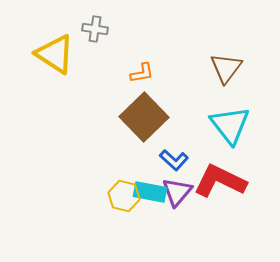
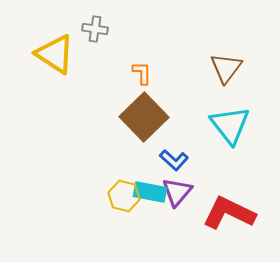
orange L-shape: rotated 80 degrees counterclockwise
red L-shape: moved 9 px right, 32 px down
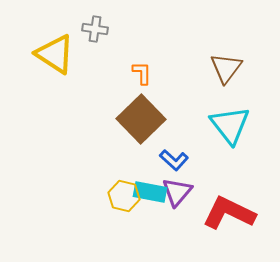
brown square: moved 3 px left, 2 px down
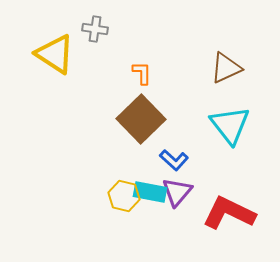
brown triangle: rotated 28 degrees clockwise
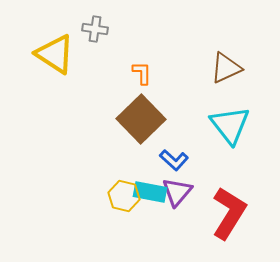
red L-shape: rotated 96 degrees clockwise
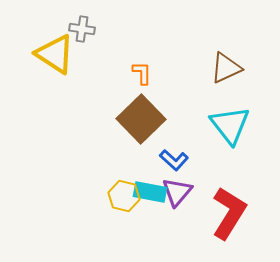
gray cross: moved 13 px left
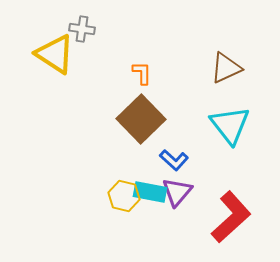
red L-shape: moved 2 px right, 4 px down; rotated 16 degrees clockwise
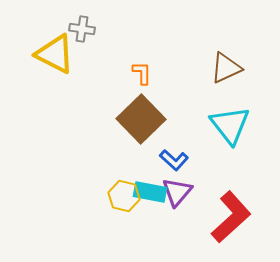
yellow triangle: rotated 6 degrees counterclockwise
